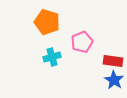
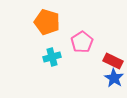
pink pentagon: rotated 10 degrees counterclockwise
red rectangle: rotated 18 degrees clockwise
blue star: moved 2 px up
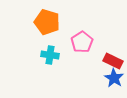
cyan cross: moved 2 px left, 2 px up; rotated 24 degrees clockwise
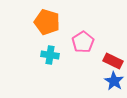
pink pentagon: moved 1 px right
blue star: moved 3 px down
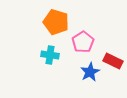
orange pentagon: moved 9 px right
blue star: moved 24 px left, 9 px up; rotated 12 degrees clockwise
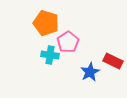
orange pentagon: moved 10 px left, 1 px down
pink pentagon: moved 15 px left
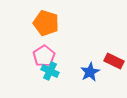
pink pentagon: moved 24 px left, 14 px down
cyan cross: moved 16 px down; rotated 18 degrees clockwise
red rectangle: moved 1 px right
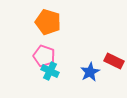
orange pentagon: moved 2 px right, 1 px up
pink pentagon: rotated 20 degrees counterclockwise
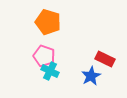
red rectangle: moved 9 px left, 2 px up
blue star: moved 1 px right, 4 px down
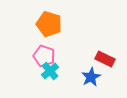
orange pentagon: moved 1 px right, 2 px down
cyan cross: rotated 24 degrees clockwise
blue star: moved 1 px down
